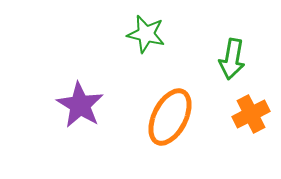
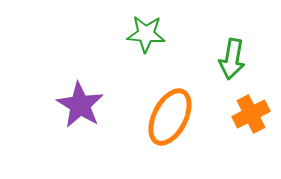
green star: rotated 9 degrees counterclockwise
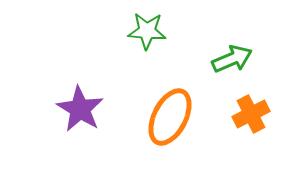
green star: moved 1 px right, 3 px up
green arrow: rotated 123 degrees counterclockwise
purple star: moved 4 px down
